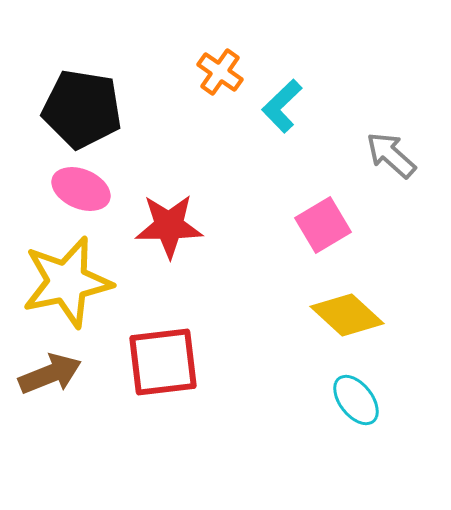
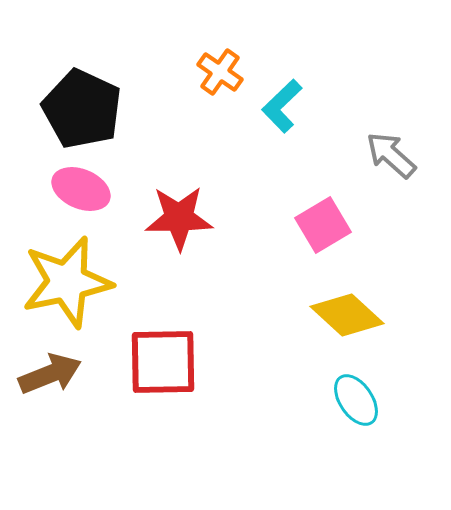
black pentagon: rotated 16 degrees clockwise
red star: moved 10 px right, 8 px up
red square: rotated 6 degrees clockwise
cyan ellipse: rotated 4 degrees clockwise
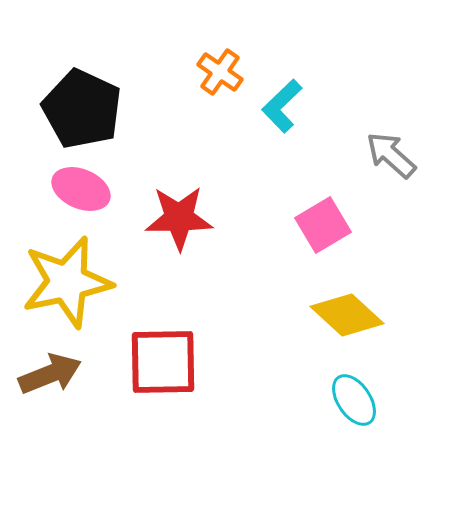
cyan ellipse: moved 2 px left
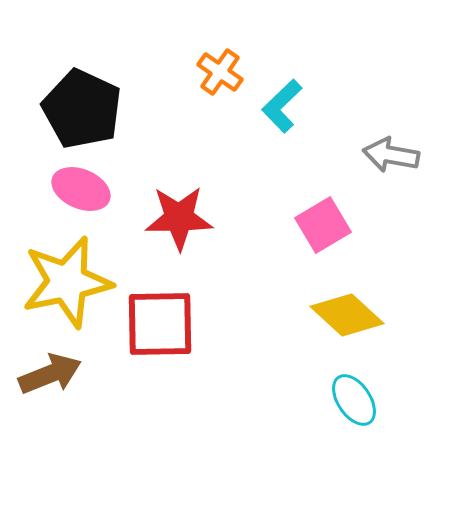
gray arrow: rotated 32 degrees counterclockwise
red square: moved 3 px left, 38 px up
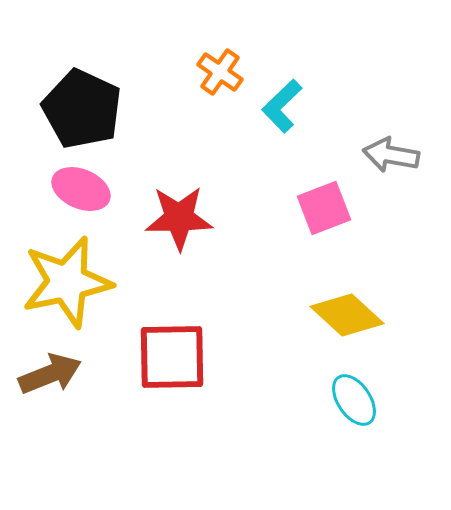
pink square: moved 1 px right, 17 px up; rotated 10 degrees clockwise
red square: moved 12 px right, 33 px down
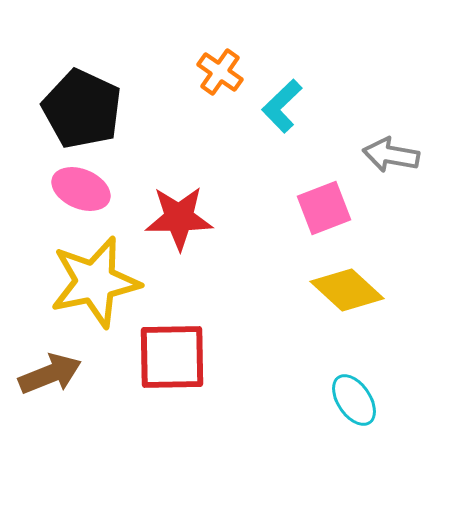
yellow star: moved 28 px right
yellow diamond: moved 25 px up
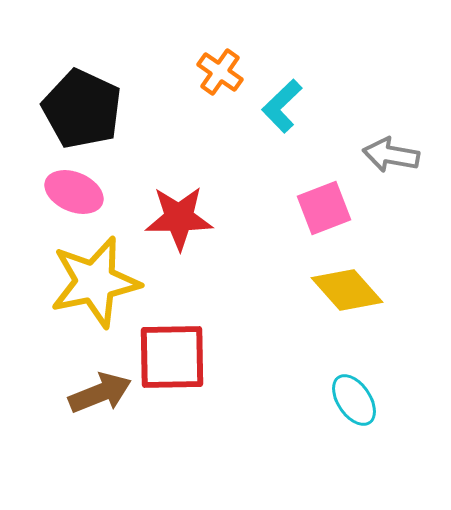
pink ellipse: moved 7 px left, 3 px down
yellow diamond: rotated 6 degrees clockwise
brown arrow: moved 50 px right, 19 px down
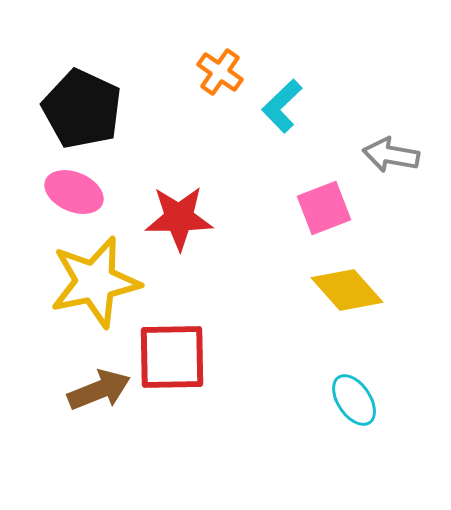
brown arrow: moved 1 px left, 3 px up
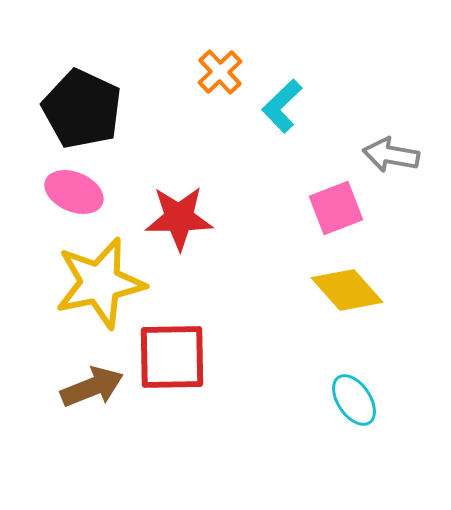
orange cross: rotated 12 degrees clockwise
pink square: moved 12 px right
yellow star: moved 5 px right, 1 px down
brown arrow: moved 7 px left, 3 px up
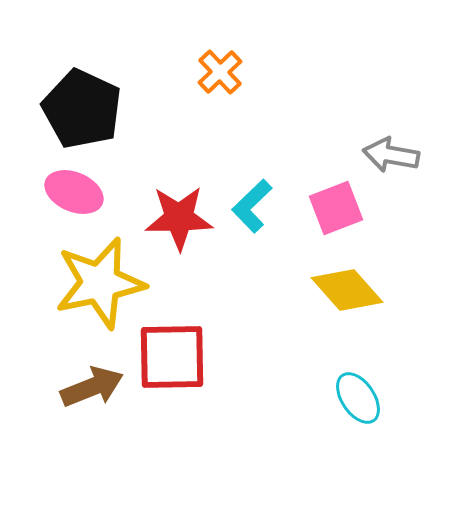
cyan L-shape: moved 30 px left, 100 px down
cyan ellipse: moved 4 px right, 2 px up
